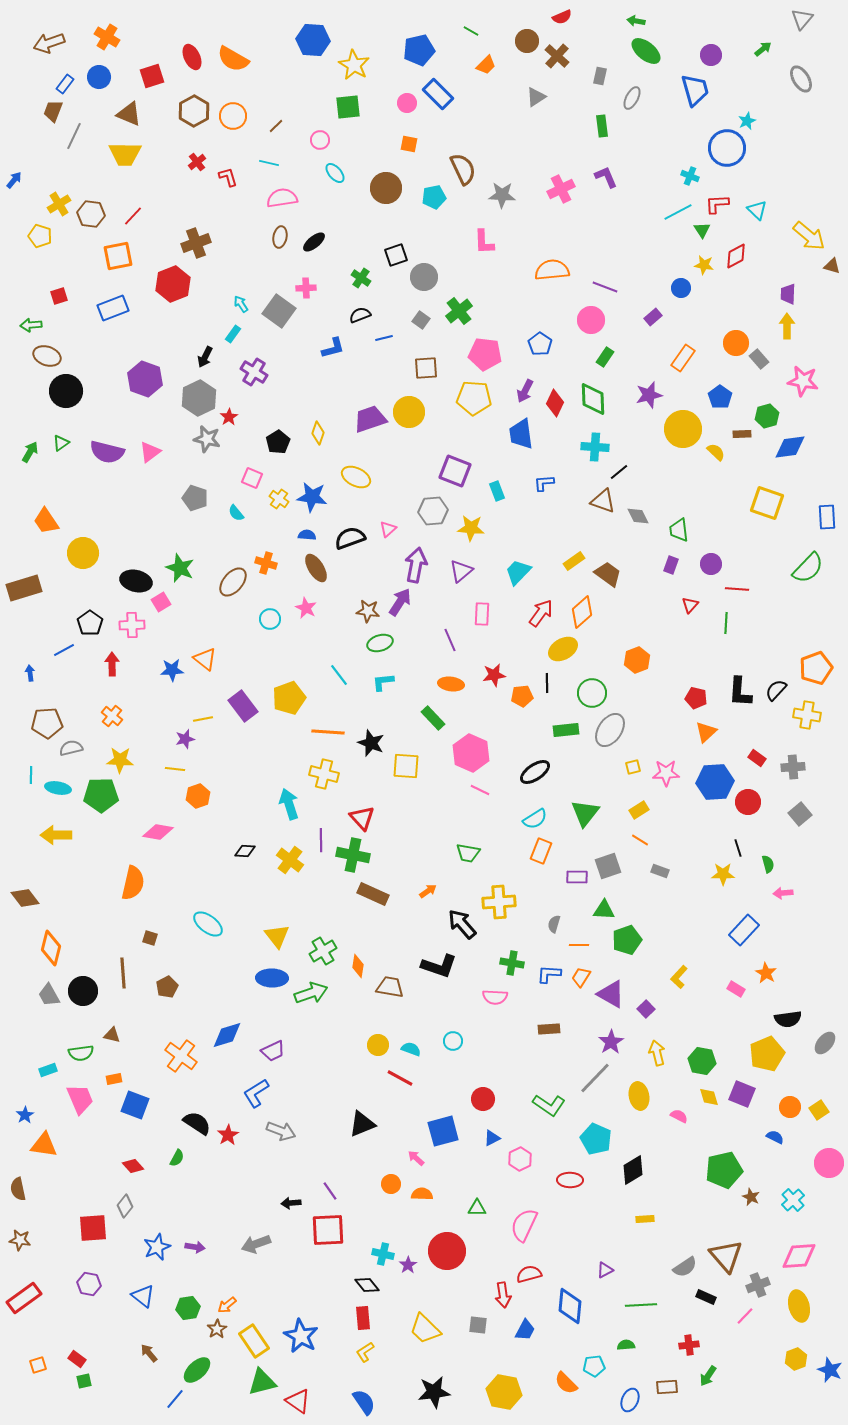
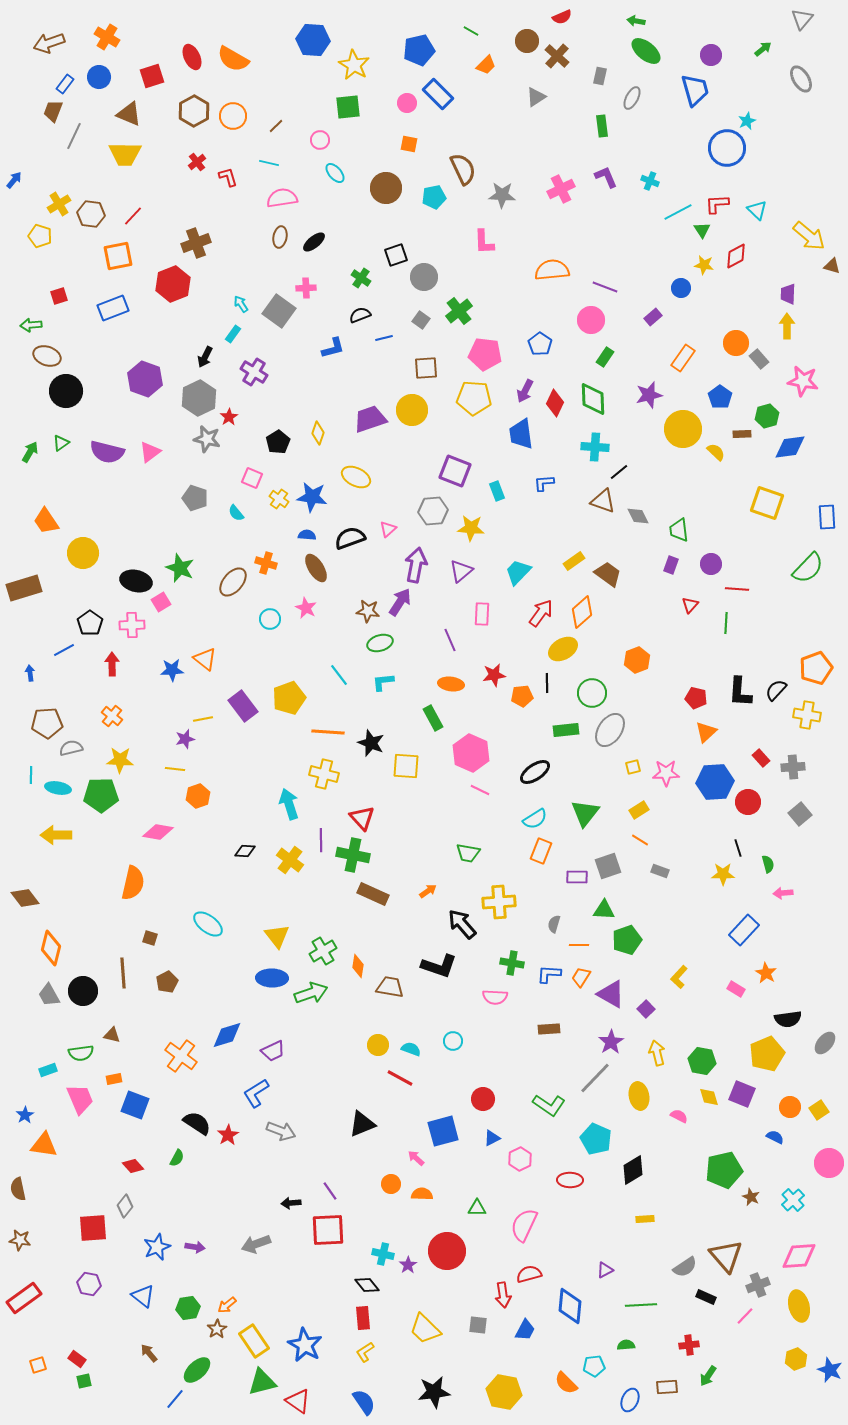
cyan cross at (690, 176): moved 40 px left, 5 px down
yellow circle at (409, 412): moved 3 px right, 2 px up
green rectangle at (433, 718): rotated 15 degrees clockwise
red rectangle at (757, 758): moved 4 px right; rotated 12 degrees clockwise
brown pentagon at (167, 987): moved 5 px up
blue star at (301, 1336): moved 4 px right, 9 px down
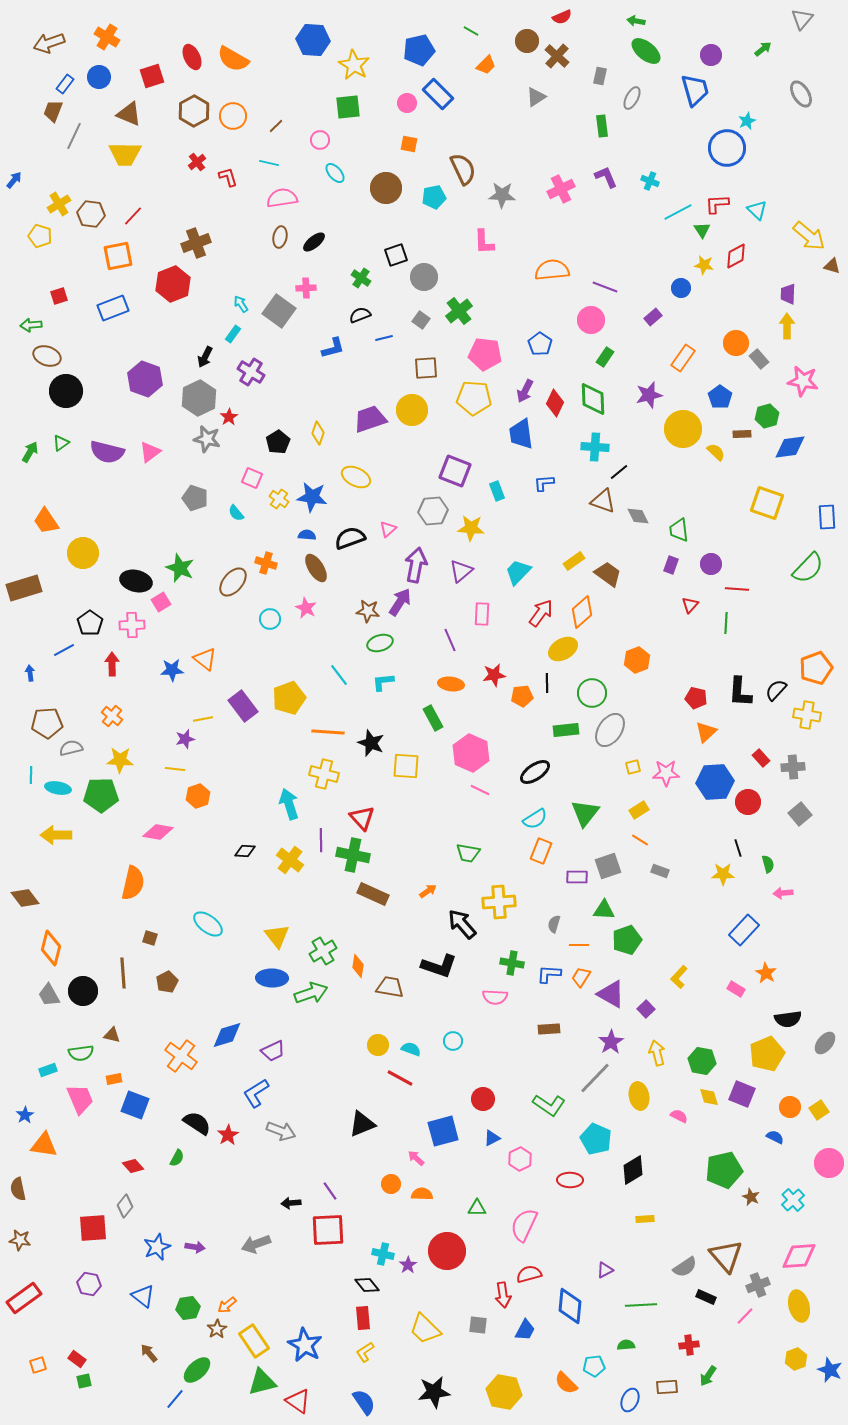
gray ellipse at (801, 79): moved 15 px down
purple cross at (254, 372): moved 3 px left
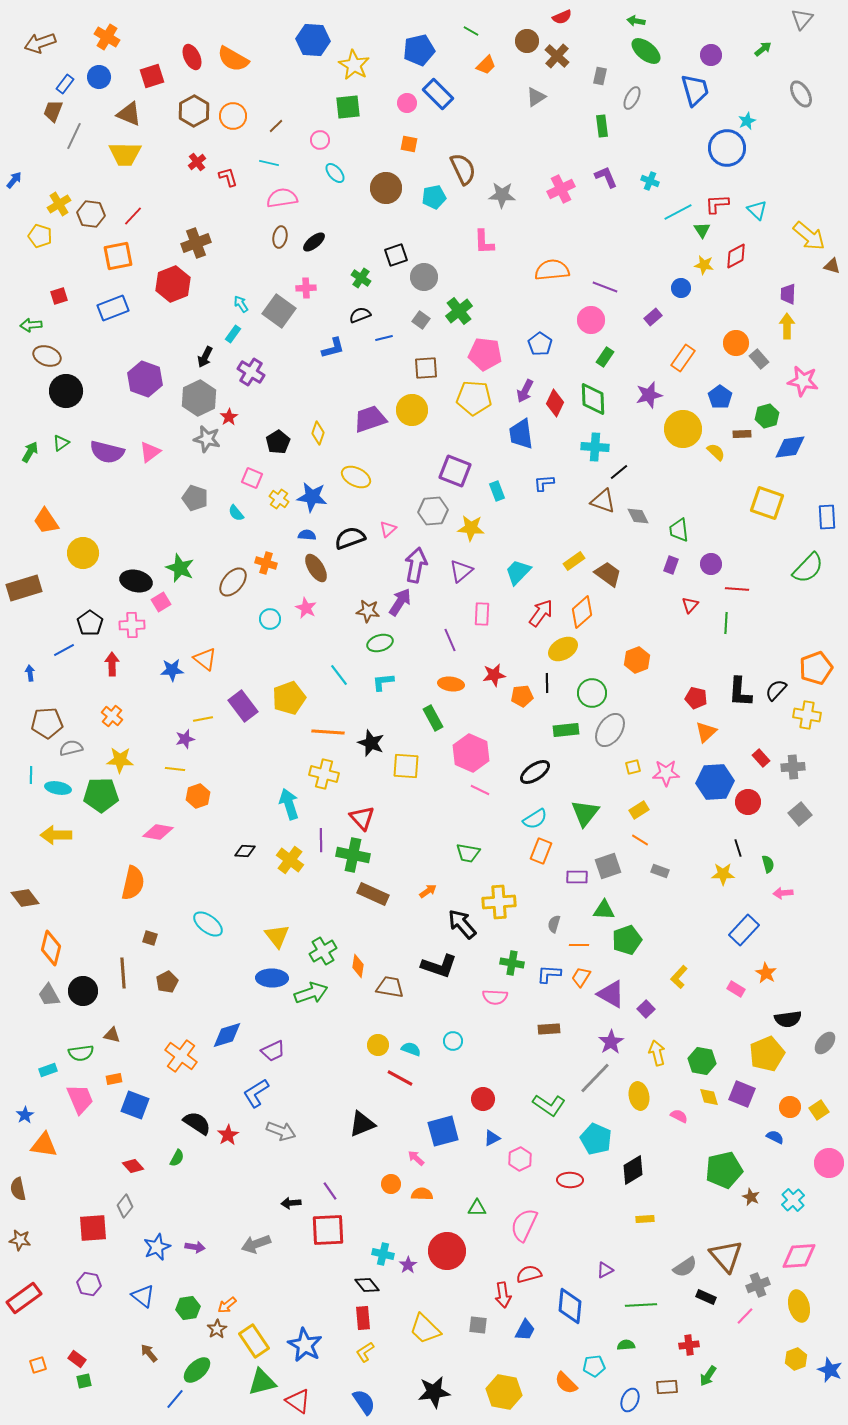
brown arrow at (49, 43): moved 9 px left
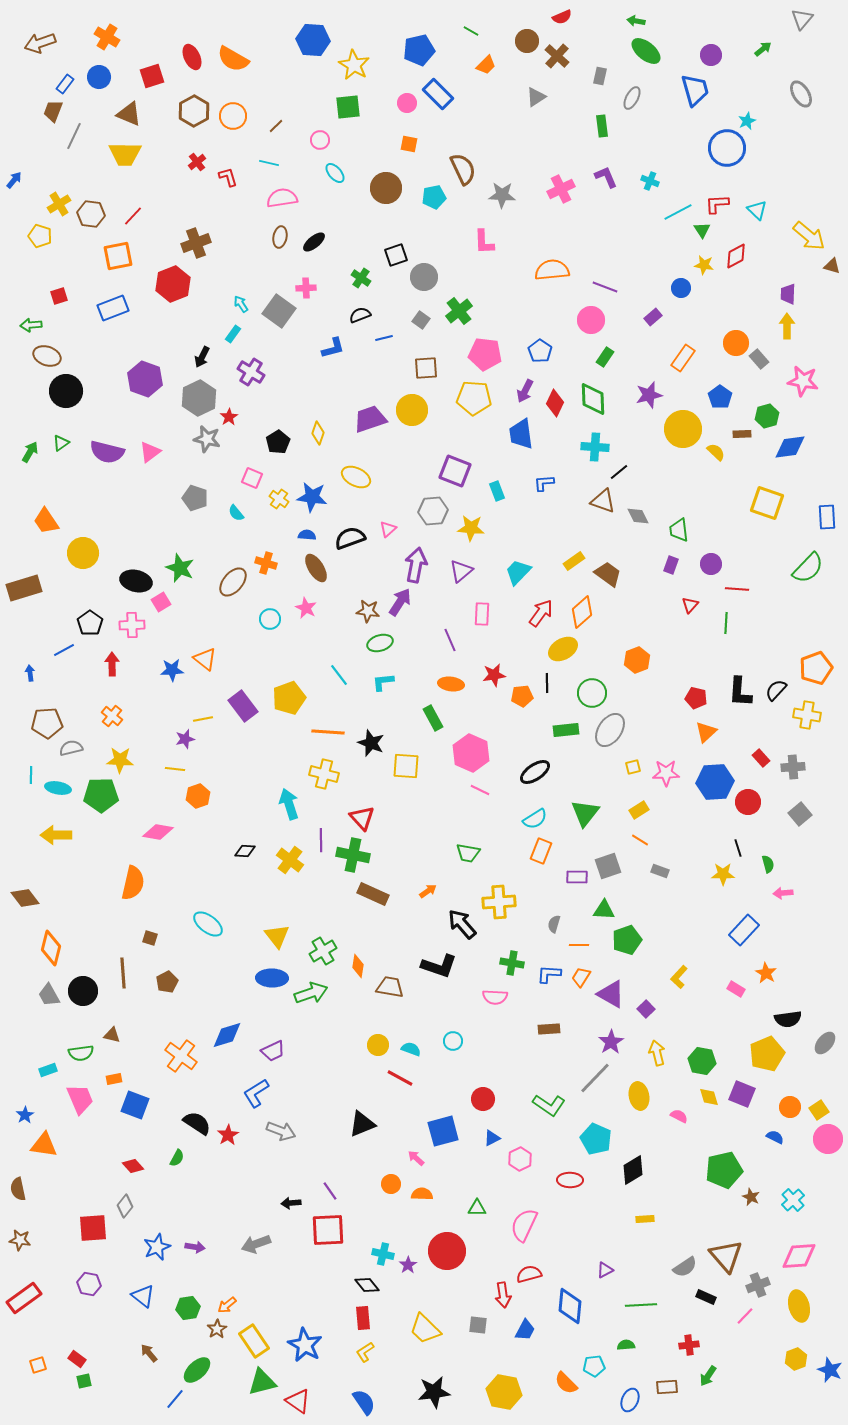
blue pentagon at (540, 344): moved 7 px down
black arrow at (205, 357): moved 3 px left
pink circle at (829, 1163): moved 1 px left, 24 px up
